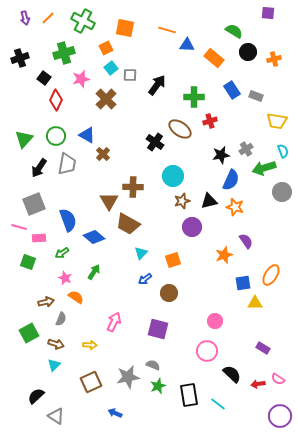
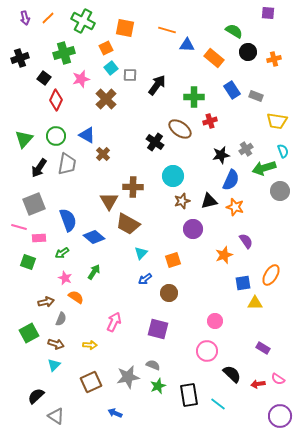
gray circle at (282, 192): moved 2 px left, 1 px up
purple circle at (192, 227): moved 1 px right, 2 px down
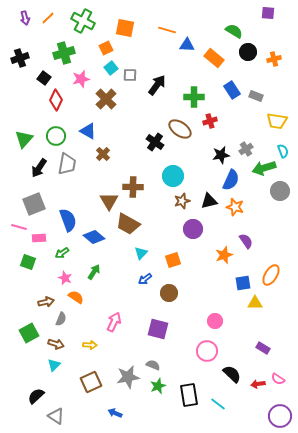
blue triangle at (87, 135): moved 1 px right, 4 px up
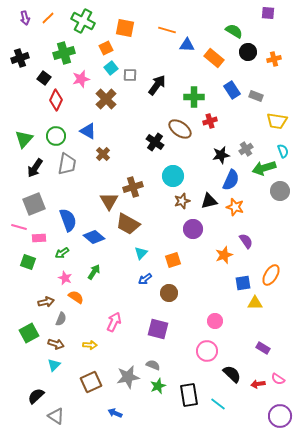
black arrow at (39, 168): moved 4 px left
brown cross at (133, 187): rotated 18 degrees counterclockwise
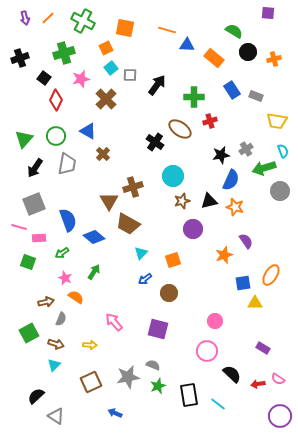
pink arrow at (114, 322): rotated 66 degrees counterclockwise
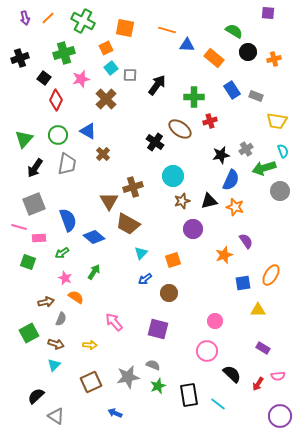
green circle at (56, 136): moved 2 px right, 1 px up
yellow triangle at (255, 303): moved 3 px right, 7 px down
pink semicircle at (278, 379): moved 3 px up; rotated 40 degrees counterclockwise
red arrow at (258, 384): rotated 48 degrees counterclockwise
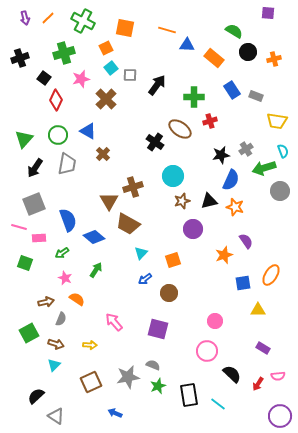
green square at (28, 262): moved 3 px left, 1 px down
green arrow at (94, 272): moved 2 px right, 2 px up
orange semicircle at (76, 297): moved 1 px right, 2 px down
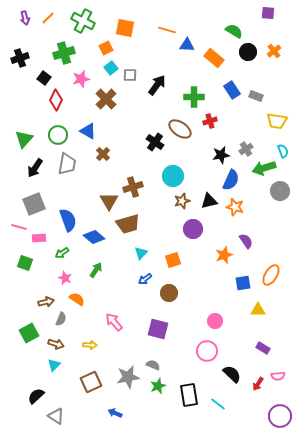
orange cross at (274, 59): moved 8 px up; rotated 24 degrees counterclockwise
brown trapezoid at (128, 224): rotated 45 degrees counterclockwise
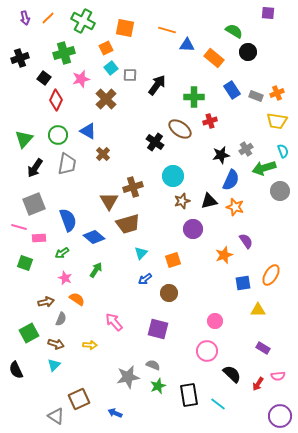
orange cross at (274, 51): moved 3 px right, 42 px down; rotated 16 degrees clockwise
brown square at (91, 382): moved 12 px left, 17 px down
black semicircle at (36, 396): moved 20 px left, 26 px up; rotated 72 degrees counterclockwise
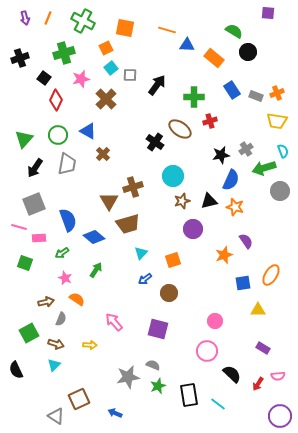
orange line at (48, 18): rotated 24 degrees counterclockwise
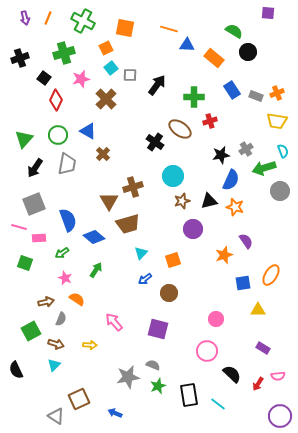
orange line at (167, 30): moved 2 px right, 1 px up
pink circle at (215, 321): moved 1 px right, 2 px up
green square at (29, 333): moved 2 px right, 2 px up
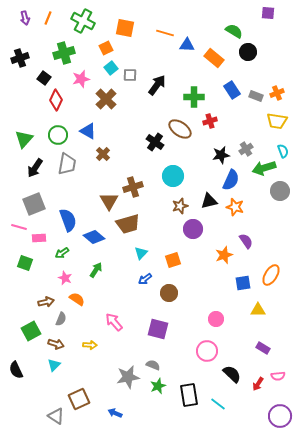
orange line at (169, 29): moved 4 px left, 4 px down
brown star at (182, 201): moved 2 px left, 5 px down
